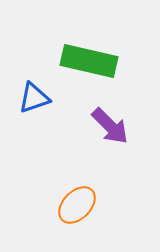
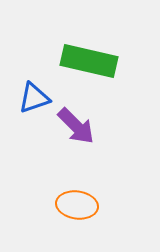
purple arrow: moved 34 px left
orange ellipse: rotated 54 degrees clockwise
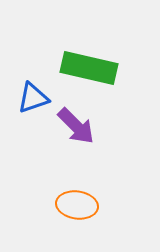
green rectangle: moved 7 px down
blue triangle: moved 1 px left
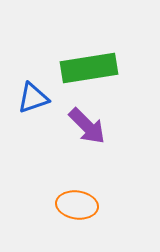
green rectangle: rotated 22 degrees counterclockwise
purple arrow: moved 11 px right
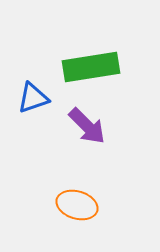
green rectangle: moved 2 px right, 1 px up
orange ellipse: rotated 9 degrees clockwise
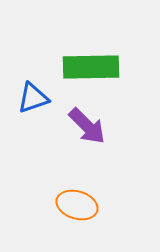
green rectangle: rotated 8 degrees clockwise
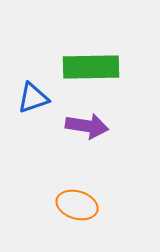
purple arrow: rotated 36 degrees counterclockwise
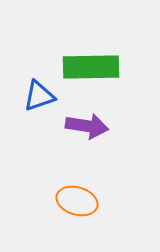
blue triangle: moved 6 px right, 2 px up
orange ellipse: moved 4 px up
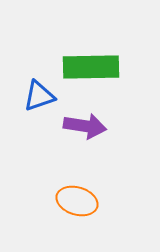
purple arrow: moved 2 px left
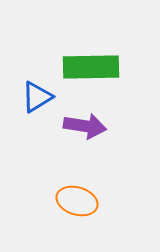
blue triangle: moved 2 px left, 1 px down; rotated 12 degrees counterclockwise
